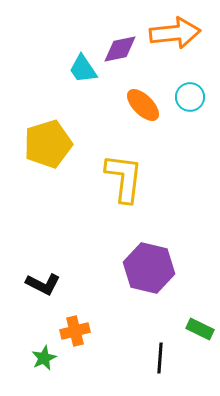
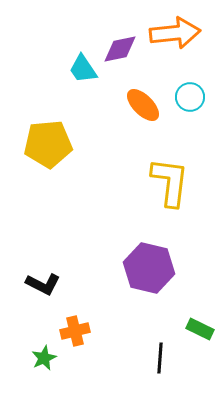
yellow pentagon: rotated 12 degrees clockwise
yellow L-shape: moved 46 px right, 4 px down
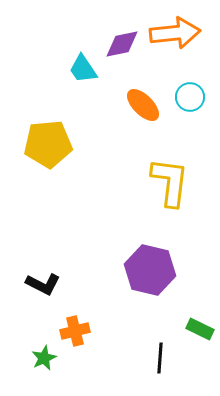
purple diamond: moved 2 px right, 5 px up
purple hexagon: moved 1 px right, 2 px down
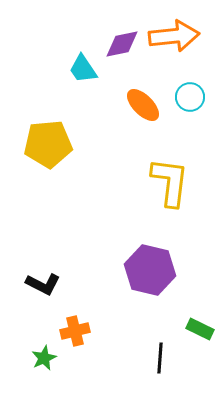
orange arrow: moved 1 px left, 3 px down
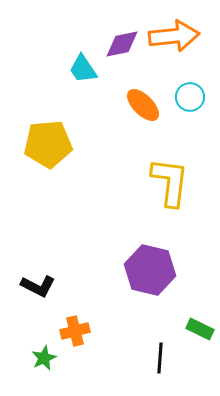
black L-shape: moved 5 px left, 2 px down
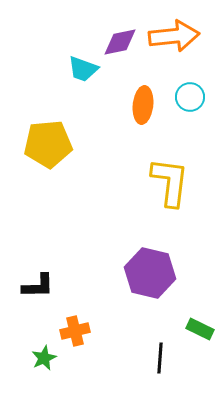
purple diamond: moved 2 px left, 2 px up
cyan trapezoid: rotated 36 degrees counterclockwise
orange ellipse: rotated 51 degrees clockwise
purple hexagon: moved 3 px down
black L-shape: rotated 28 degrees counterclockwise
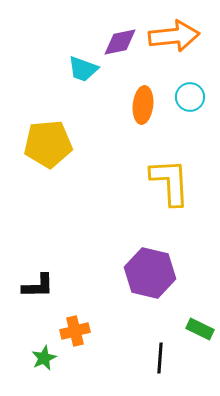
yellow L-shape: rotated 10 degrees counterclockwise
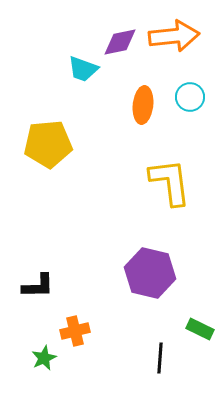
yellow L-shape: rotated 4 degrees counterclockwise
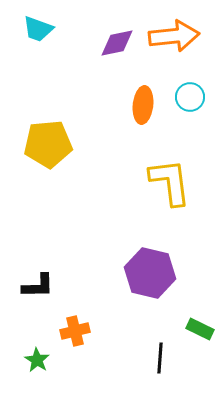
purple diamond: moved 3 px left, 1 px down
cyan trapezoid: moved 45 px left, 40 px up
green star: moved 7 px left, 2 px down; rotated 15 degrees counterclockwise
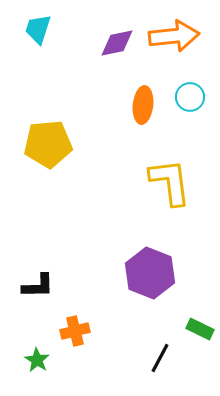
cyan trapezoid: rotated 88 degrees clockwise
purple hexagon: rotated 9 degrees clockwise
black line: rotated 24 degrees clockwise
